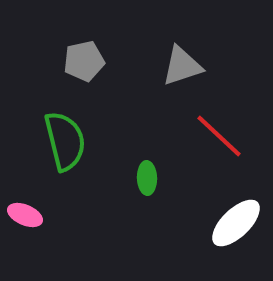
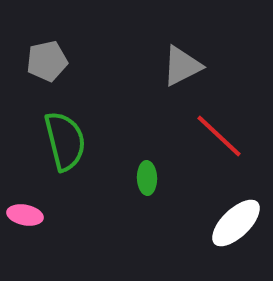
gray pentagon: moved 37 px left
gray triangle: rotated 9 degrees counterclockwise
pink ellipse: rotated 12 degrees counterclockwise
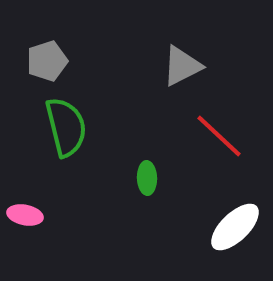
gray pentagon: rotated 6 degrees counterclockwise
green semicircle: moved 1 px right, 14 px up
white ellipse: moved 1 px left, 4 px down
